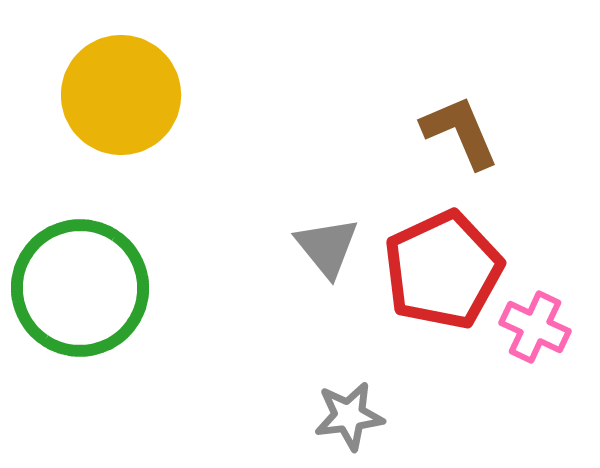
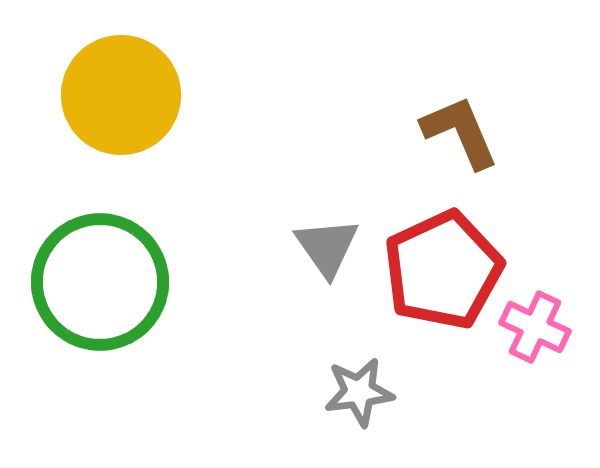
gray triangle: rotated 4 degrees clockwise
green circle: moved 20 px right, 6 px up
gray star: moved 10 px right, 24 px up
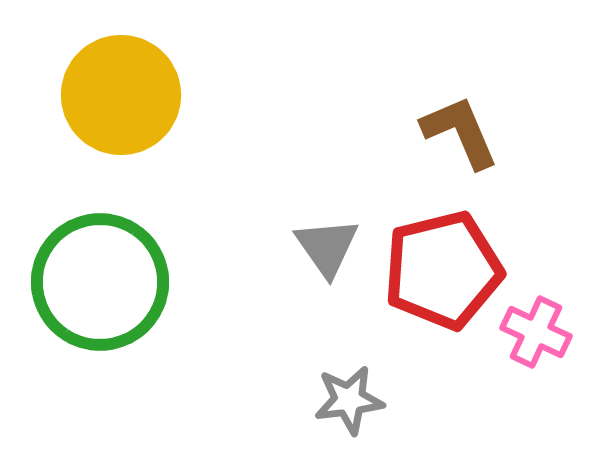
red pentagon: rotated 11 degrees clockwise
pink cross: moved 1 px right, 5 px down
gray star: moved 10 px left, 8 px down
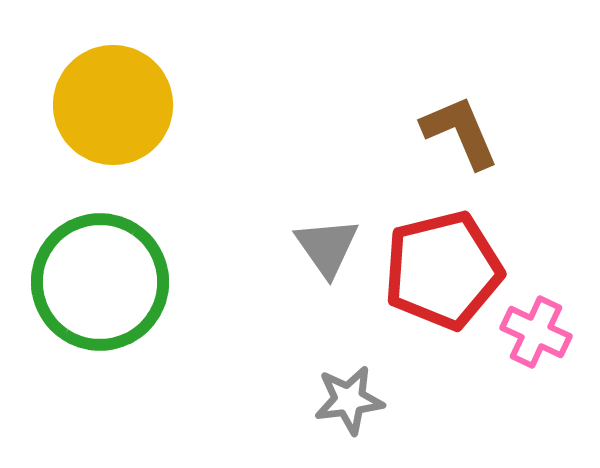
yellow circle: moved 8 px left, 10 px down
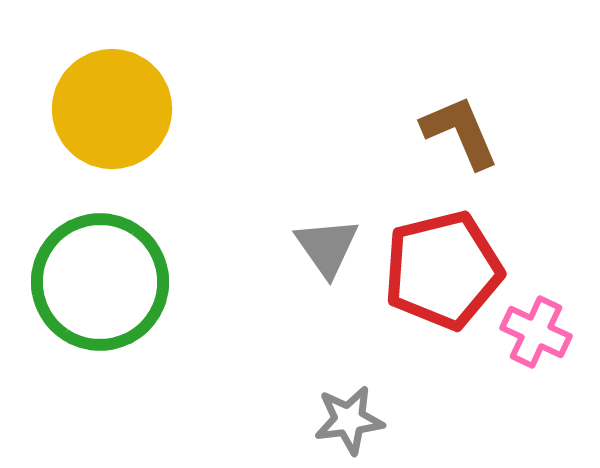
yellow circle: moved 1 px left, 4 px down
gray star: moved 20 px down
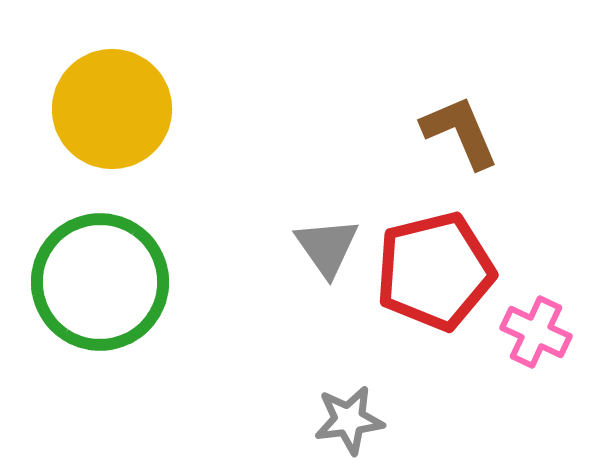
red pentagon: moved 8 px left, 1 px down
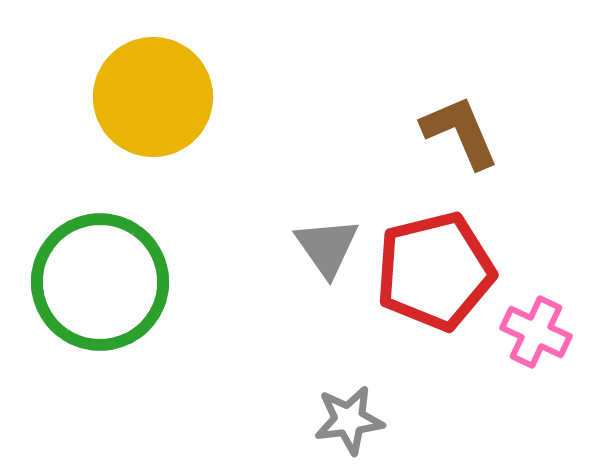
yellow circle: moved 41 px right, 12 px up
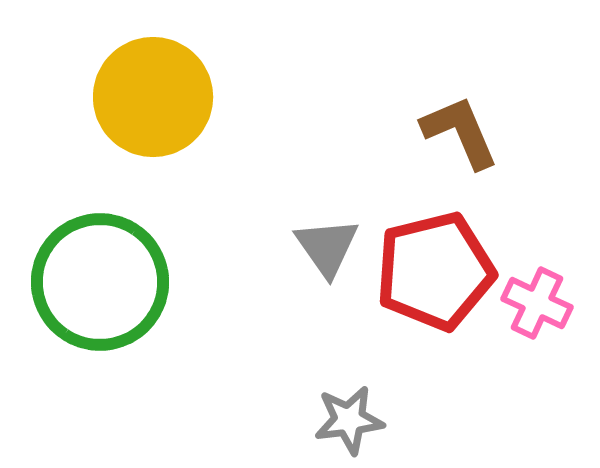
pink cross: moved 1 px right, 29 px up
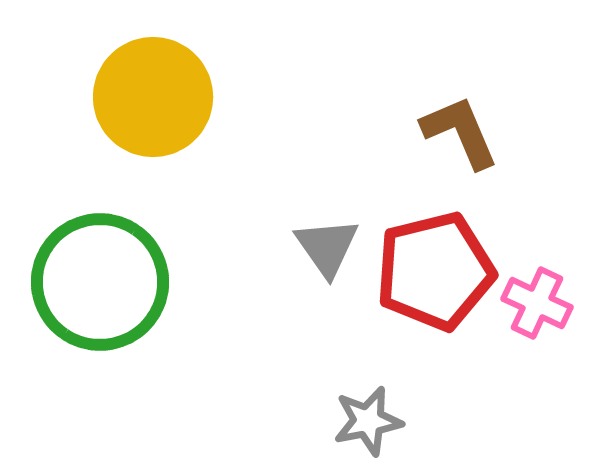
gray star: moved 19 px right, 1 px down; rotated 4 degrees counterclockwise
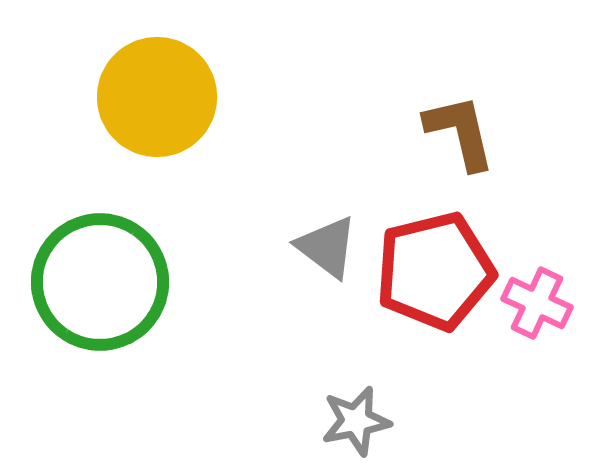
yellow circle: moved 4 px right
brown L-shape: rotated 10 degrees clockwise
gray triangle: rotated 18 degrees counterclockwise
gray star: moved 12 px left
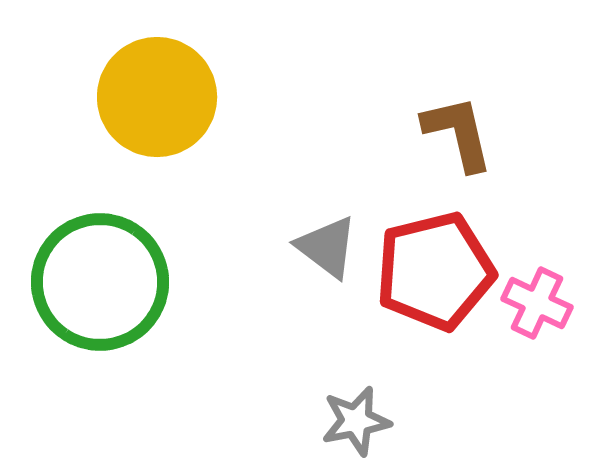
brown L-shape: moved 2 px left, 1 px down
